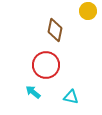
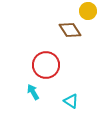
brown diamond: moved 15 px right; rotated 45 degrees counterclockwise
cyan arrow: rotated 21 degrees clockwise
cyan triangle: moved 4 px down; rotated 21 degrees clockwise
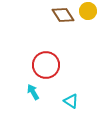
brown diamond: moved 7 px left, 15 px up
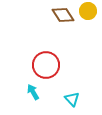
cyan triangle: moved 1 px right, 2 px up; rotated 14 degrees clockwise
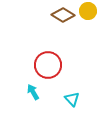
brown diamond: rotated 25 degrees counterclockwise
red circle: moved 2 px right
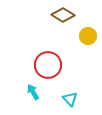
yellow circle: moved 25 px down
cyan triangle: moved 2 px left
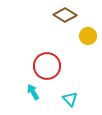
brown diamond: moved 2 px right
red circle: moved 1 px left, 1 px down
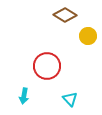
cyan arrow: moved 9 px left, 4 px down; rotated 140 degrees counterclockwise
